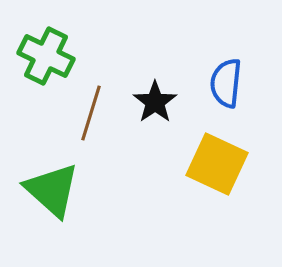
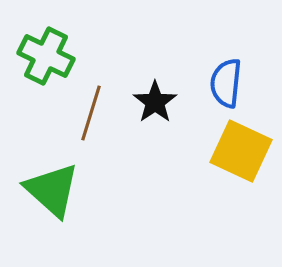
yellow square: moved 24 px right, 13 px up
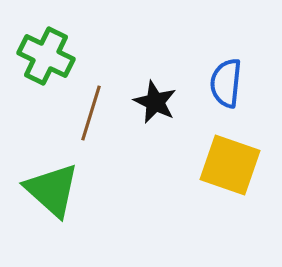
black star: rotated 12 degrees counterclockwise
yellow square: moved 11 px left, 14 px down; rotated 6 degrees counterclockwise
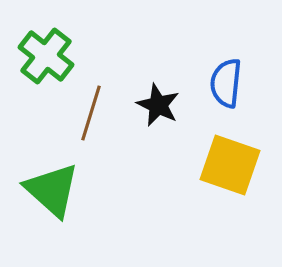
green cross: rotated 12 degrees clockwise
black star: moved 3 px right, 3 px down
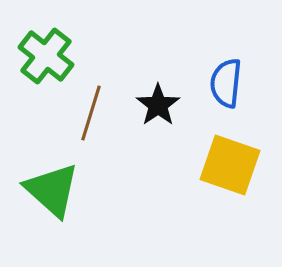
black star: rotated 12 degrees clockwise
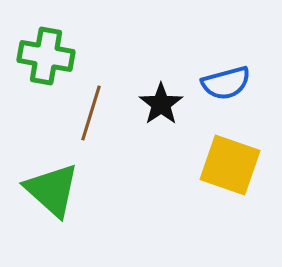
green cross: rotated 28 degrees counterclockwise
blue semicircle: rotated 111 degrees counterclockwise
black star: moved 3 px right, 1 px up
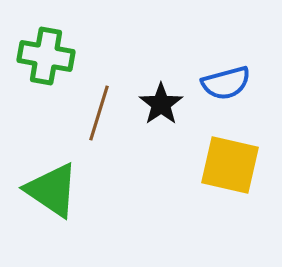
brown line: moved 8 px right
yellow square: rotated 6 degrees counterclockwise
green triangle: rotated 8 degrees counterclockwise
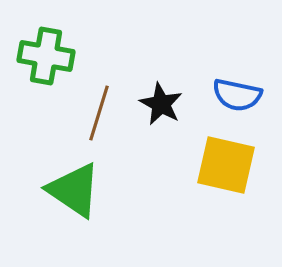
blue semicircle: moved 11 px right, 12 px down; rotated 27 degrees clockwise
black star: rotated 9 degrees counterclockwise
yellow square: moved 4 px left
green triangle: moved 22 px right
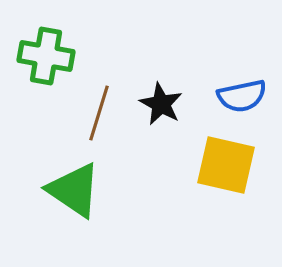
blue semicircle: moved 5 px right, 1 px down; rotated 24 degrees counterclockwise
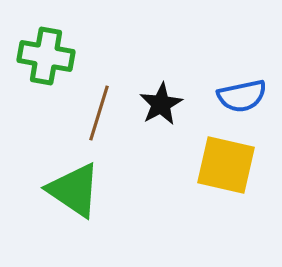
black star: rotated 15 degrees clockwise
